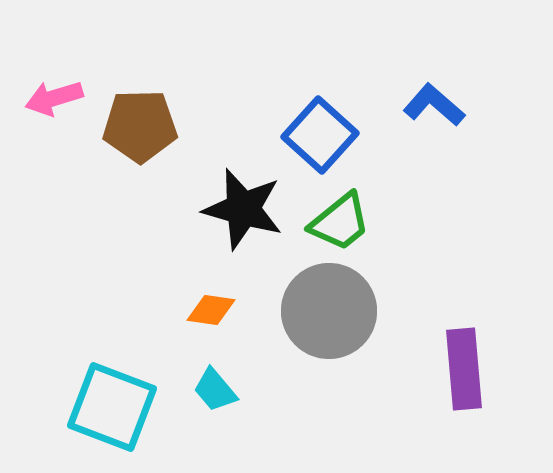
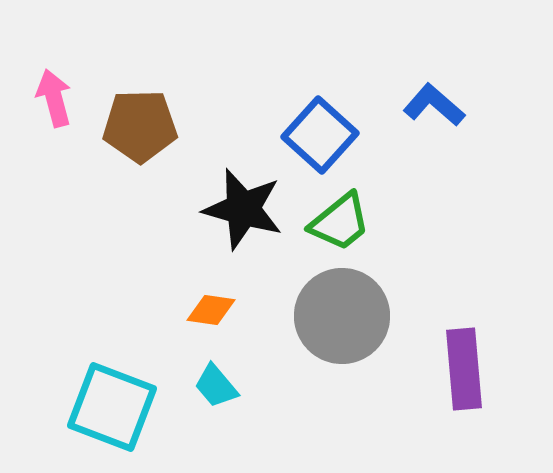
pink arrow: rotated 92 degrees clockwise
gray circle: moved 13 px right, 5 px down
cyan trapezoid: moved 1 px right, 4 px up
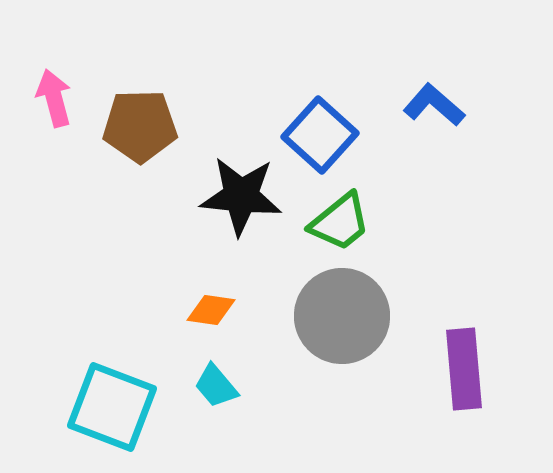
black star: moved 2 px left, 13 px up; rotated 10 degrees counterclockwise
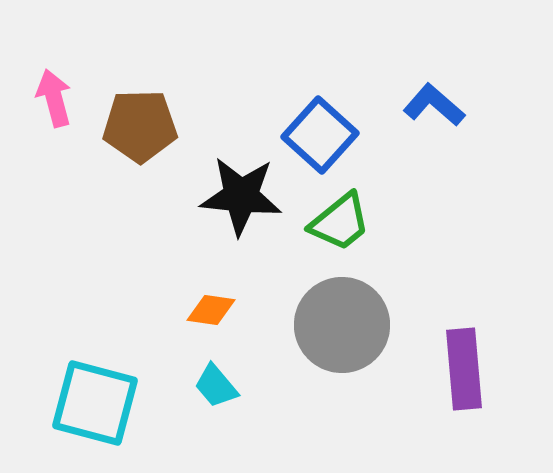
gray circle: moved 9 px down
cyan square: moved 17 px left, 4 px up; rotated 6 degrees counterclockwise
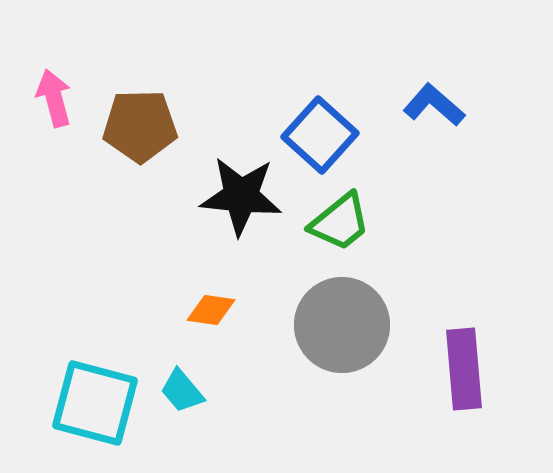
cyan trapezoid: moved 34 px left, 5 px down
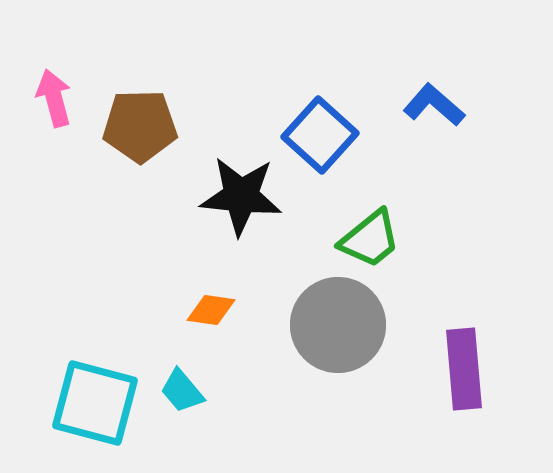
green trapezoid: moved 30 px right, 17 px down
gray circle: moved 4 px left
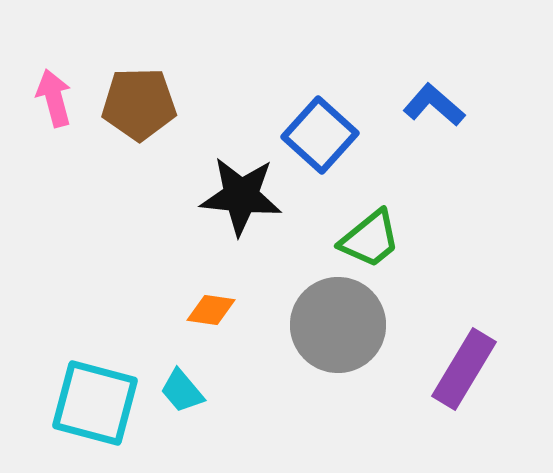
brown pentagon: moved 1 px left, 22 px up
purple rectangle: rotated 36 degrees clockwise
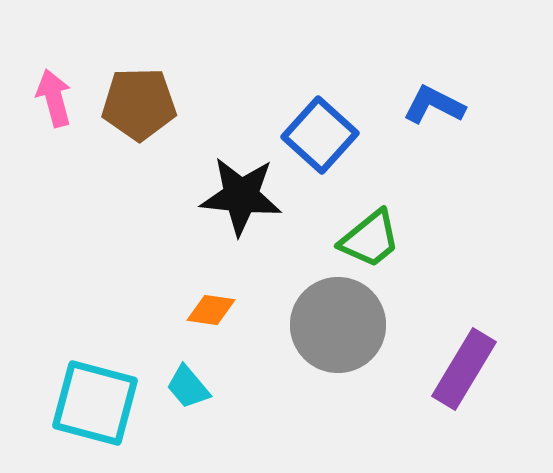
blue L-shape: rotated 14 degrees counterclockwise
cyan trapezoid: moved 6 px right, 4 px up
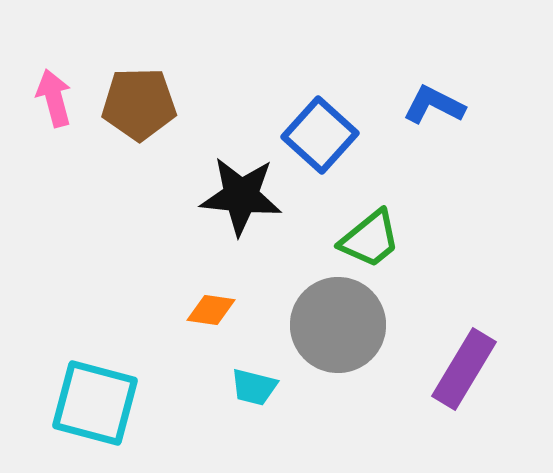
cyan trapezoid: moved 66 px right; rotated 36 degrees counterclockwise
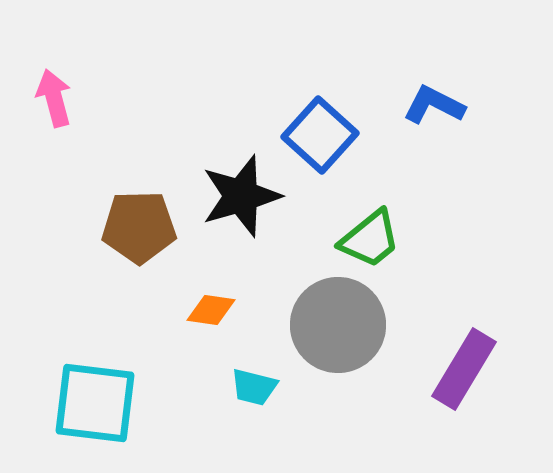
brown pentagon: moved 123 px down
black star: rotated 22 degrees counterclockwise
cyan square: rotated 8 degrees counterclockwise
